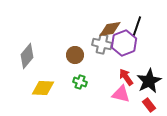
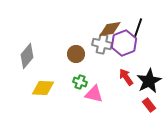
black line: moved 1 px right, 2 px down
brown circle: moved 1 px right, 1 px up
pink triangle: moved 27 px left
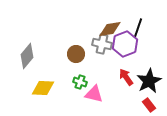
purple hexagon: moved 1 px right, 1 px down
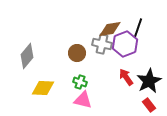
brown circle: moved 1 px right, 1 px up
pink triangle: moved 11 px left, 6 px down
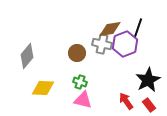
red arrow: moved 24 px down
black star: moved 1 px left, 1 px up
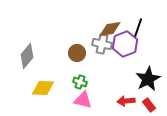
black star: moved 1 px up
red arrow: rotated 60 degrees counterclockwise
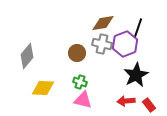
brown diamond: moved 7 px left, 6 px up
black star: moved 12 px left, 4 px up
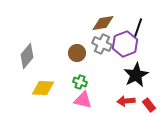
gray cross: rotated 12 degrees clockwise
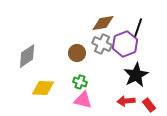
gray diamond: rotated 15 degrees clockwise
